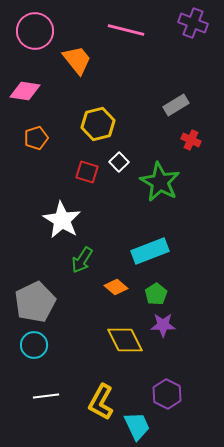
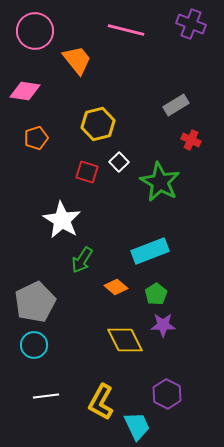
purple cross: moved 2 px left, 1 px down
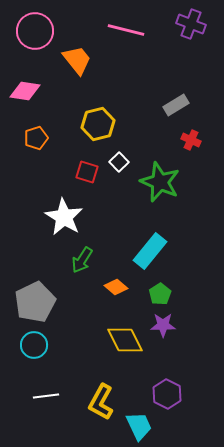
green star: rotated 6 degrees counterclockwise
white star: moved 2 px right, 3 px up
cyan rectangle: rotated 30 degrees counterclockwise
green pentagon: moved 4 px right
cyan trapezoid: moved 2 px right
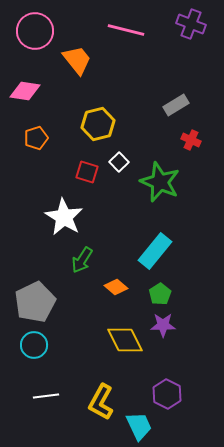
cyan rectangle: moved 5 px right
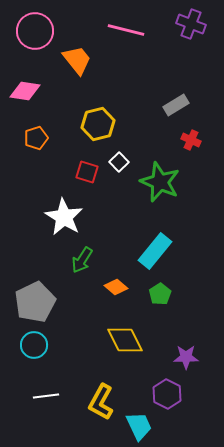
purple star: moved 23 px right, 32 px down
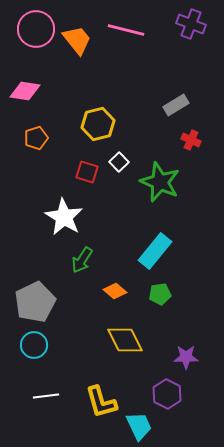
pink circle: moved 1 px right, 2 px up
orange trapezoid: moved 20 px up
orange diamond: moved 1 px left, 4 px down
green pentagon: rotated 25 degrees clockwise
yellow L-shape: rotated 45 degrees counterclockwise
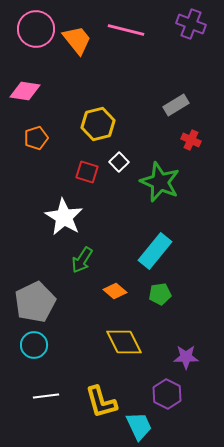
yellow diamond: moved 1 px left, 2 px down
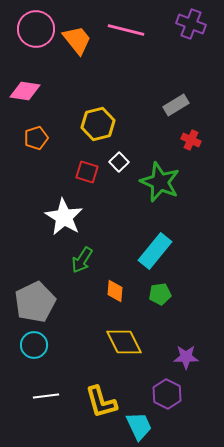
orange diamond: rotated 55 degrees clockwise
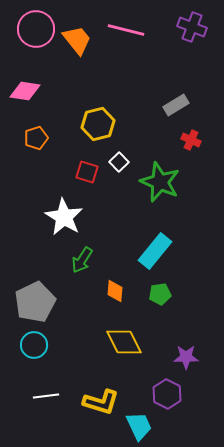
purple cross: moved 1 px right, 3 px down
yellow L-shape: rotated 57 degrees counterclockwise
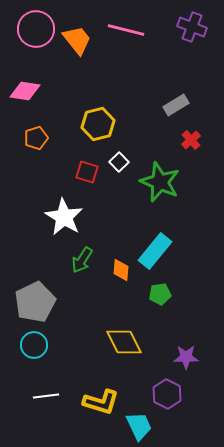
red cross: rotated 24 degrees clockwise
orange diamond: moved 6 px right, 21 px up
